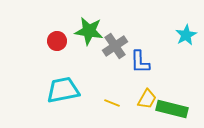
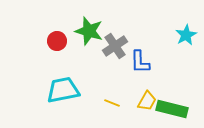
green star: rotated 8 degrees clockwise
yellow trapezoid: moved 2 px down
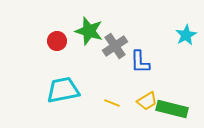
yellow trapezoid: rotated 30 degrees clockwise
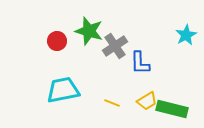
blue L-shape: moved 1 px down
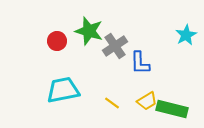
yellow line: rotated 14 degrees clockwise
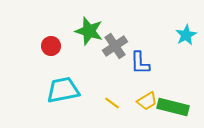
red circle: moved 6 px left, 5 px down
green rectangle: moved 1 px right, 2 px up
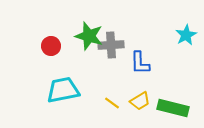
green star: moved 5 px down
gray cross: moved 4 px left, 1 px up; rotated 30 degrees clockwise
yellow trapezoid: moved 7 px left
green rectangle: moved 1 px down
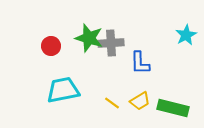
green star: moved 2 px down
gray cross: moved 2 px up
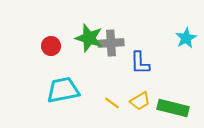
cyan star: moved 3 px down
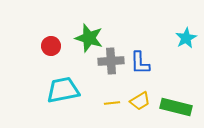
gray cross: moved 18 px down
yellow line: rotated 42 degrees counterclockwise
green rectangle: moved 3 px right, 1 px up
